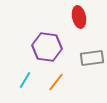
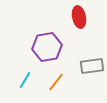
purple hexagon: rotated 16 degrees counterclockwise
gray rectangle: moved 8 px down
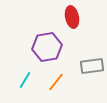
red ellipse: moved 7 px left
